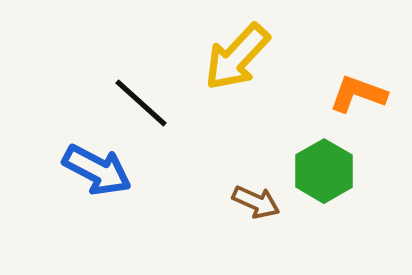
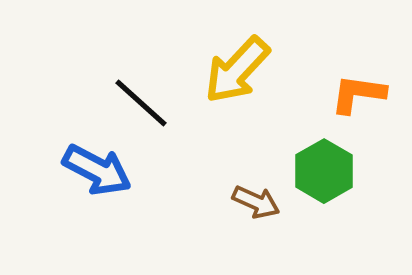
yellow arrow: moved 13 px down
orange L-shape: rotated 12 degrees counterclockwise
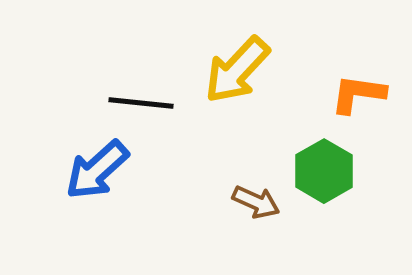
black line: rotated 36 degrees counterclockwise
blue arrow: rotated 110 degrees clockwise
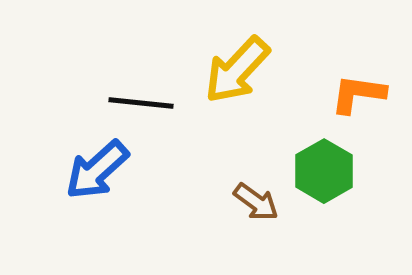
brown arrow: rotated 12 degrees clockwise
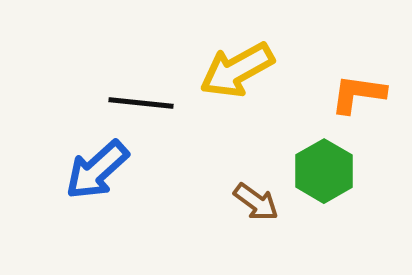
yellow arrow: rotated 18 degrees clockwise
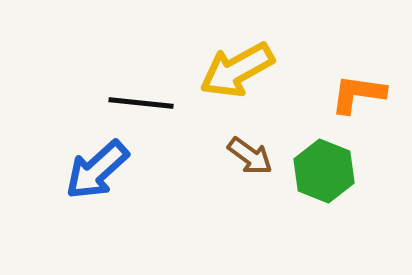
green hexagon: rotated 8 degrees counterclockwise
brown arrow: moved 6 px left, 46 px up
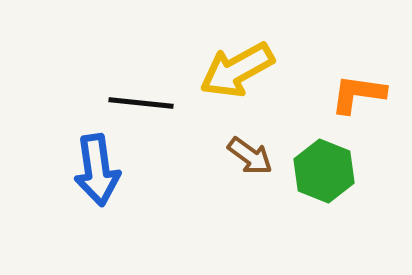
blue arrow: rotated 56 degrees counterclockwise
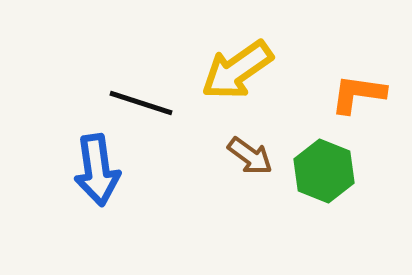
yellow arrow: rotated 6 degrees counterclockwise
black line: rotated 12 degrees clockwise
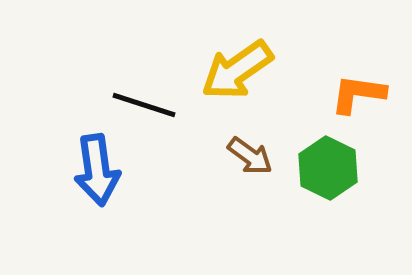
black line: moved 3 px right, 2 px down
green hexagon: moved 4 px right, 3 px up; rotated 4 degrees clockwise
